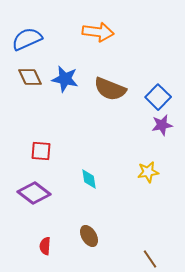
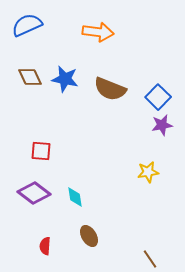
blue semicircle: moved 14 px up
cyan diamond: moved 14 px left, 18 px down
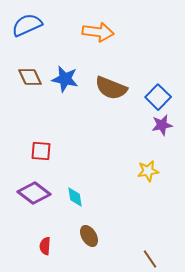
brown semicircle: moved 1 px right, 1 px up
yellow star: moved 1 px up
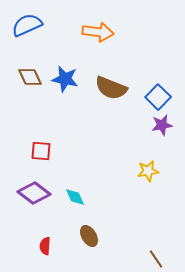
cyan diamond: rotated 15 degrees counterclockwise
brown line: moved 6 px right
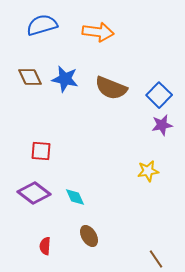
blue semicircle: moved 15 px right; rotated 8 degrees clockwise
blue square: moved 1 px right, 2 px up
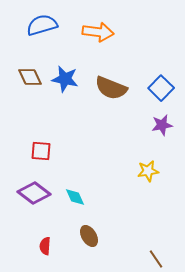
blue square: moved 2 px right, 7 px up
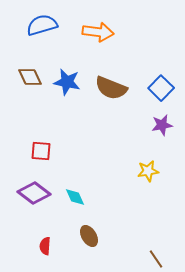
blue star: moved 2 px right, 3 px down
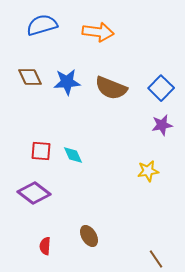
blue star: rotated 16 degrees counterclockwise
cyan diamond: moved 2 px left, 42 px up
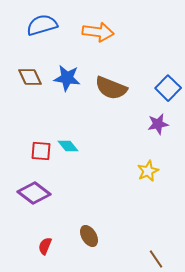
blue star: moved 4 px up; rotated 12 degrees clockwise
blue square: moved 7 px right
purple star: moved 4 px left, 1 px up
cyan diamond: moved 5 px left, 9 px up; rotated 15 degrees counterclockwise
yellow star: rotated 15 degrees counterclockwise
red semicircle: rotated 18 degrees clockwise
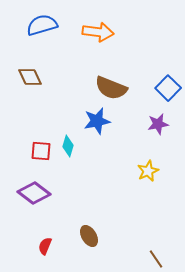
blue star: moved 30 px right, 43 px down; rotated 20 degrees counterclockwise
cyan diamond: rotated 55 degrees clockwise
